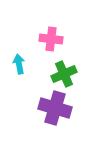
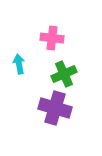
pink cross: moved 1 px right, 1 px up
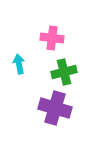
green cross: moved 2 px up; rotated 10 degrees clockwise
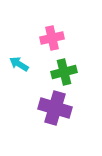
pink cross: rotated 20 degrees counterclockwise
cyan arrow: rotated 48 degrees counterclockwise
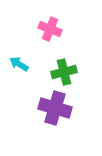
pink cross: moved 2 px left, 9 px up; rotated 35 degrees clockwise
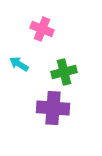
pink cross: moved 8 px left
purple cross: moved 2 px left; rotated 12 degrees counterclockwise
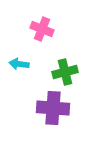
cyan arrow: rotated 24 degrees counterclockwise
green cross: moved 1 px right
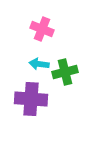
cyan arrow: moved 20 px right
purple cross: moved 22 px left, 9 px up
